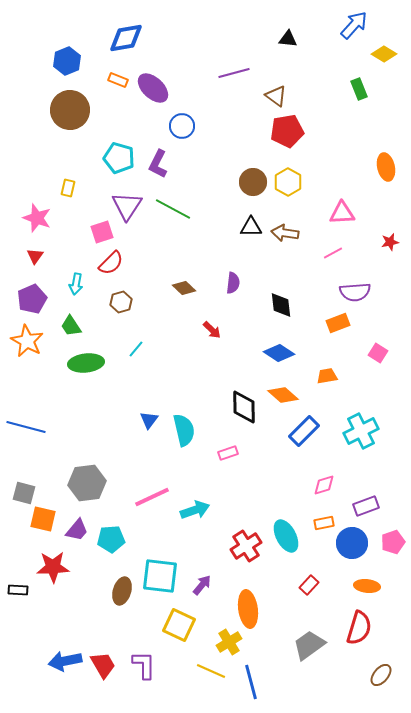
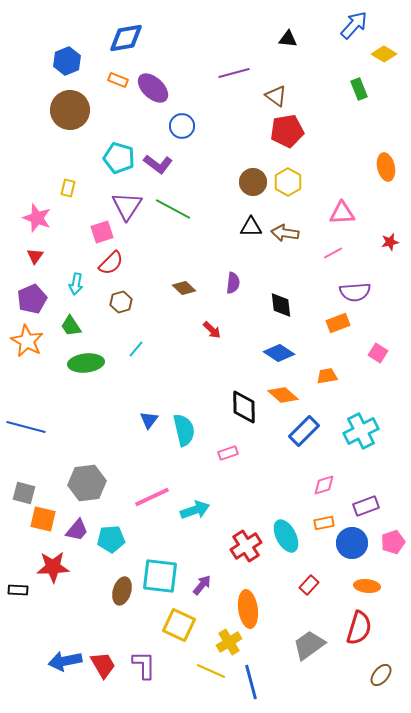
purple L-shape at (158, 164): rotated 80 degrees counterclockwise
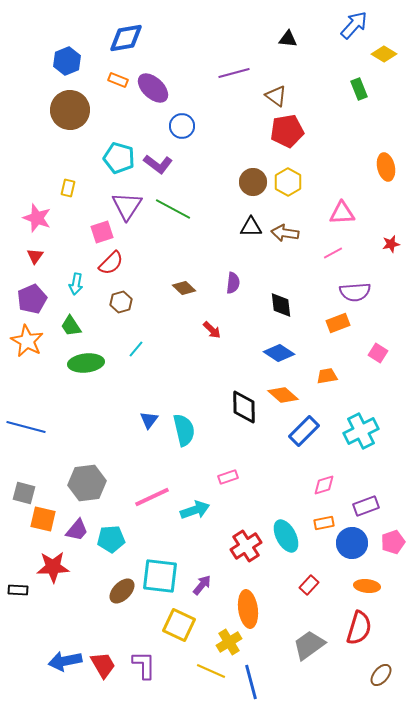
red star at (390, 242): moved 1 px right, 2 px down
pink rectangle at (228, 453): moved 24 px down
brown ellipse at (122, 591): rotated 28 degrees clockwise
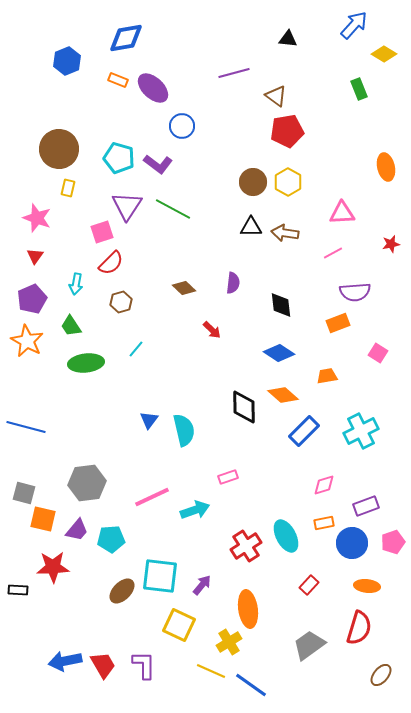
brown circle at (70, 110): moved 11 px left, 39 px down
blue line at (251, 682): moved 3 px down; rotated 40 degrees counterclockwise
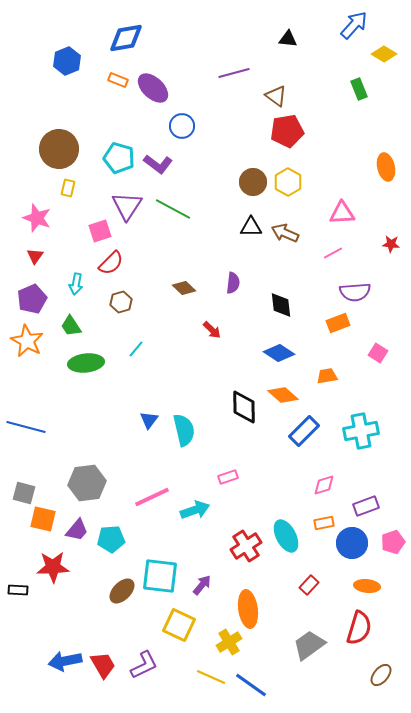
pink square at (102, 232): moved 2 px left, 1 px up
brown arrow at (285, 233): rotated 16 degrees clockwise
red star at (391, 244): rotated 18 degrees clockwise
cyan cross at (361, 431): rotated 16 degrees clockwise
purple L-shape at (144, 665): rotated 64 degrees clockwise
yellow line at (211, 671): moved 6 px down
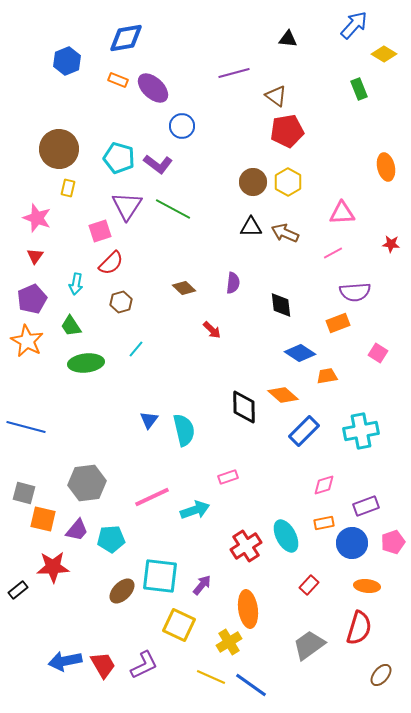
blue diamond at (279, 353): moved 21 px right
black rectangle at (18, 590): rotated 42 degrees counterclockwise
